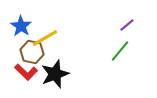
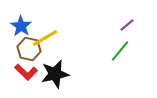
brown hexagon: moved 3 px left, 3 px up
black star: rotated 8 degrees clockwise
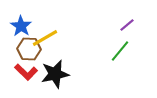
brown hexagon: rotated 10 degrees counterclockwise
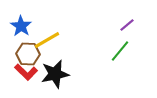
yellow line: moved 2 px right, 2 px down
brown hexagon: moved 1 px left, 5 px down
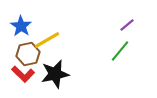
brown hexagon: rotated 15 degrees counterclockwise
red L-shape: moved 3 px left, 2 px down
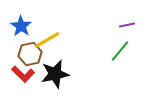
purple line: rotated 28 degrees clockwise
brown hexagon: moved 2 px right
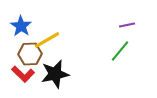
brown hexagon: rotated 10 degrees clockwise
